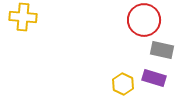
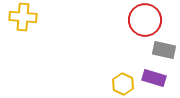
red circle: moved 1 px right
gray rectangle: moved 2 px right
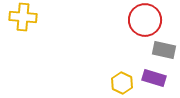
yellow hexagon: moved 1 px left, 1 px up
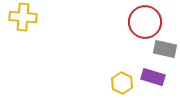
red circle: moved 2 px down
gray rectangle: moved 1 px right, 1 px up
purple rectangle: moved 1 px left, 1 px up
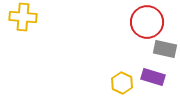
red circle: moved 2 px right
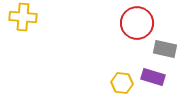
red circle: moved 10 px left, 1 px down
yellow hexagon: rotated 20 degrees counterclockwise
